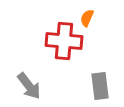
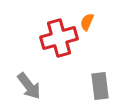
orange semicircle: moved 4 px down
red cross: moved 5 px left, 3 px up; rotated 21 degrees counterclockwise
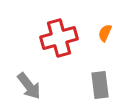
orange semicircle: moved 18 px right, 11 px down
gray rectangle: moved 1 px up
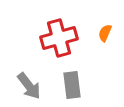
gray rectangle: moved 28 px left
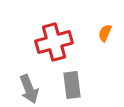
red cross: moved 5 px left, 4 px down
gray arrow: moved 3 px down; rotated 16 degrees clockwise
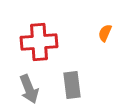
red cross: moved 15 px left; rotated 12 degrees clockwise
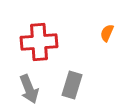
orange semicircle: moved 2 px right
gray rectangle: rotated 24 degrees clockwise
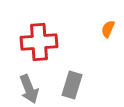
orange semicircle: moved 1 px right, 4 px up
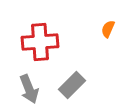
red cross: moved 1 px right
gray rectangle: rotated 28 degrees clockwise
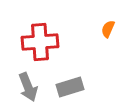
gray rectangle: moved 2 px left, 2 px down; rotated 28 degrees clockwise
gray arrow: moved 1 px left, 2 px up
